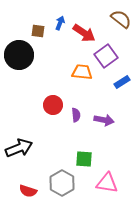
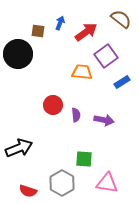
red arrow: moved 2 px right, 1 px up; rotated 70 degrees counterclockwise
black circle: moved 1 px left, 1 px up
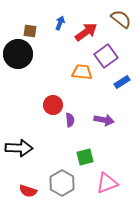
brown square: moved 8 px left
purple semicircle: moved 6 px left, 5 px down
black arrow: rotated 24 degrees clockwise
green square: moved 1 px right, 2 px up; rotated 18 degrees counterclockwise
pink triangle: rotated 30 degrees counterclockwise
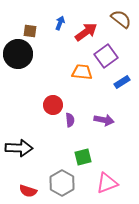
green square: moved 2 px left
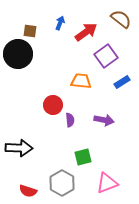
orange trapezoid: moved 1 px left, 9 px down
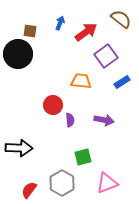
red semicircle: moved 1 px right, 1 px up; rotated 108 degrees clockwise
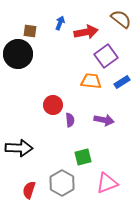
red arrow: rotated 25 degrees clockwise
orange trapezoid: moved 10 px right
red semicircle: rotated 18 degrees counterclockwise
